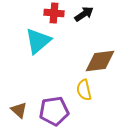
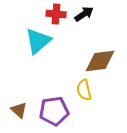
red cross: moved 2 px right, 1 px down
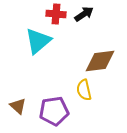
brown triangle: moved 1 px left, 4 px up
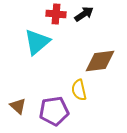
cyan triangle: moved 1 px left, 1 px down
yellow semicircle: moved 5 px left
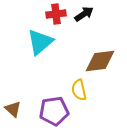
red cross: rotated 12 degrees counterclockwise
cyan triangle: moved 3 px right
brown triangle: moved 5 px left, 3 px down
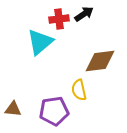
red cross: moved 3 px right, 5 px down
brown triangle: rotated 36 degrees counterclockwise
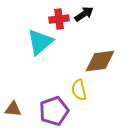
purple pentagon: rotated 12 degrees counterclockwise
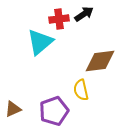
yellow semicircle: moved 2 px right
brown triangle: rotated 30 degrees counterclockwise
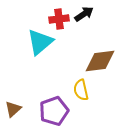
brown triangle: rotated 18 degrees counterclockwise
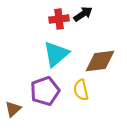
black arrow: moved 1 px left
cyan triangle: moved 16 px right, 12 px down
purple pentagon: moved 9 px left, 20 px up
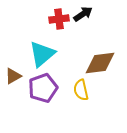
cyan triangle: moved 14 px left
brown diamond: moved 2 px down
purple pentagon: moved 2 px left, 3 px up
brown triangle: moved 33 px up; rotated 12 degrees clockwise
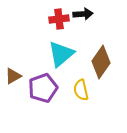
black arrow: rotated 30 degrees clockwise
cyan triangle: moved 19 px right
brown diamond: moved 1 px right, 1 px up; rotated 48 degrees counterclockwise
